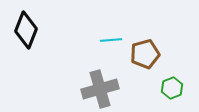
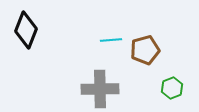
brown pentagon: moved 4 px up
gray cross: rotated 15 degrees clockwise
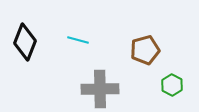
black diamond: moved 1 px left, 12 px down
cyan line: moved 33 px left; rotated 20 degrees clockwise
green hexagon: moved 3 px up; rotated 10 degrees counterclockwise
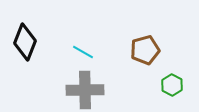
cyan line: moved 5 px right, 12 px down; rotated 15 degrees clockwise
gray cross: moved 15 px left, 1 px down
